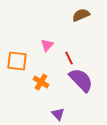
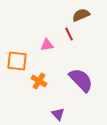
pink triangle: rotated 40 degrees clockwise
red line: moved 24 px up
orange cross: moved 2 px left, 1 px up
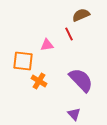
orange square: moved 6 px right
purple triangle: moved 16 px right
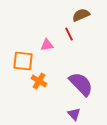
purple semicircle: moved 4 px down
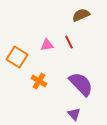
red line: moved 8 px down
orange square: moved 6 px left, 4 px up; rotated 25 degrees clockwise
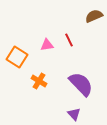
brown semicircle: moved 13 px right, 1 px down
red line: moved 2 px up
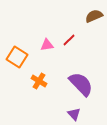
red line: rotated 72 degrees clockwise
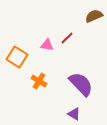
red line: moved 2 px left, 2 px up
pink triangle: rotated 16 degrees clockwise
purple triangle: rotated 16 degrees counterclockwise
